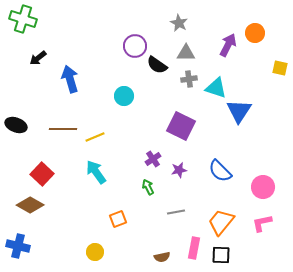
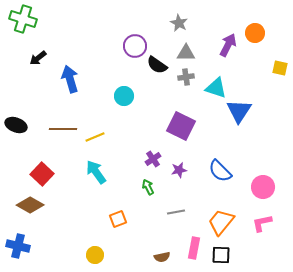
gray cross: moved 3 px left, 2 px up
yellow circle: moved 3 px down
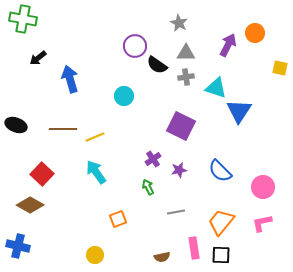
green cross: rotated 8 degrees counterclockwise
pink rectangle: rotated 20 degrees counterclockwise
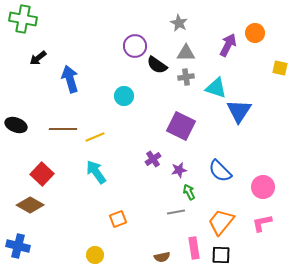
green arrow: moved 41 px right, 5 px down
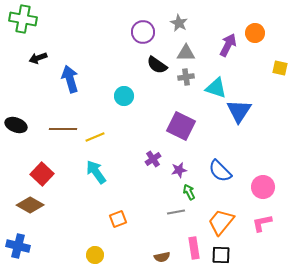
purple circle: moved 8 px right, 14 px up
black arrow: rotated 18 degrees clockwise
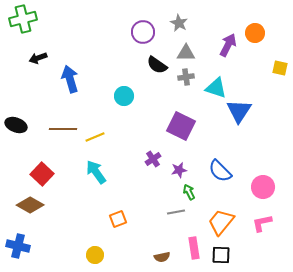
green cross: rotated 24 degrees counterclockwise
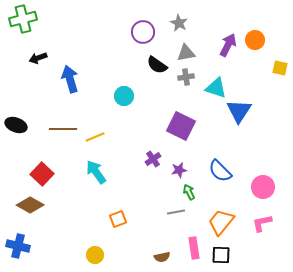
orange circle: moved 7 px down
gray triangle: rotated 12 degrees counterclockwise
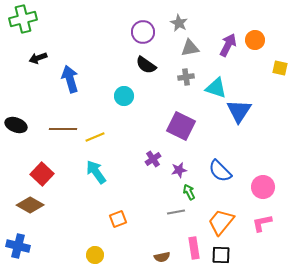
gray triangle: moved 4 px right, 5 px up
black semicircle: moved 11 px left
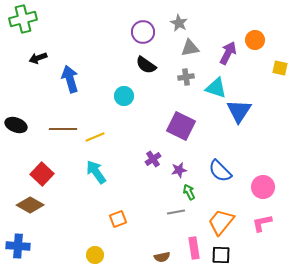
purple arrow: moved 8 px down
blue cross: rotated 10 degrees counterclockwise
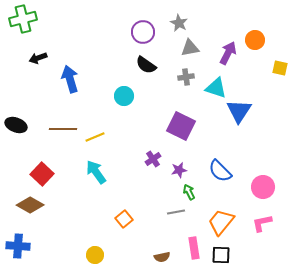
orange square: moved 6 px right; rotated 18 degrees counterclockwise
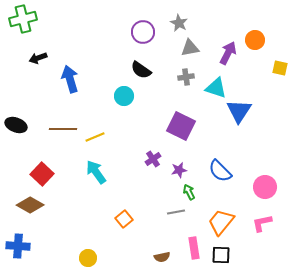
black semicircle: moved 5 px left, 5 px down
pink circle: moved 2 px right
yellow circle: moved 7 px left, 3 px down
